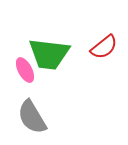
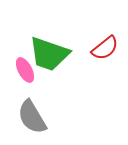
red semicircle: moved 1 px right, 1 px down
green trapezoid: rotated 12 degrees clockwise
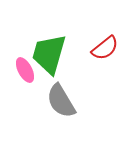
green trapezoid: rotated 87 degrees clockwise
gray semicircle: moved 29 px right, 16 px up
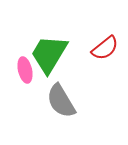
green trapezoid: rotated 15 degrees clockwise
pink ellipse: rotated 15 degrees clockwise
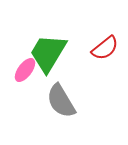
green trapezoid: moved 1 px left, 1 px up
pink ellipse: rotated 50 degrees clockwise
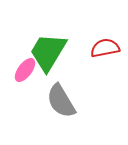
red semicircle: rotated 152 degrees counterclockwise
green trapezoid: moved 1 px up
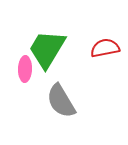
green trapezoid: moved 1 px left, 3 px up
pink ellipse: moved 1 px up; rotated 35 degrees counterclockwise
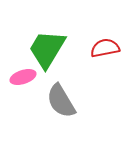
pink ellipse: moved 2 px left, 8 px down; rotated 70 degrees clockwise
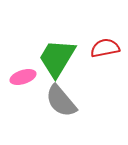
green trapezoid: moved 10 px right, 9 px down
gray semicircle: rotated 9 degrees counterclockwise
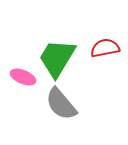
pink ellipse: rotated 40 degrees clockwise
gray semicircle: moved 3 px down
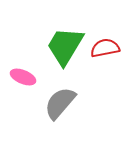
green trapezoid: moved 8 px right, 12 px up
gray semicircle: moved 1 px left, 1 px up; rotated 81 degrees clockwise
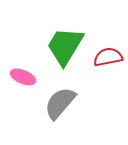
red semicircle: moved 3 px right, 9 px down
